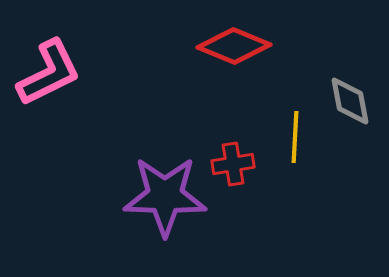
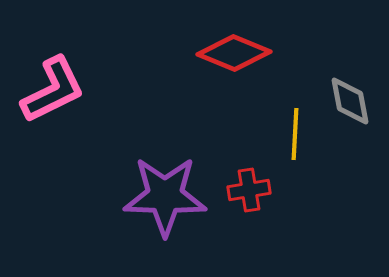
red diamond: moved 7 px down
pink L-shape: moved 4 px right, 17 px down
yellow line: moved 3 px up
red cross: moved 16 px right, 26 px down
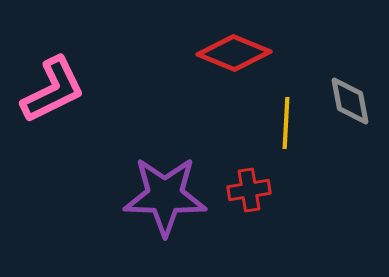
yellow line: moved 9 px left, 11 px up
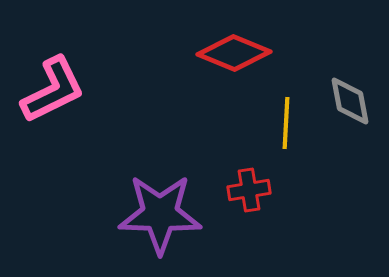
purple star: moved 5 px left, 18 px down
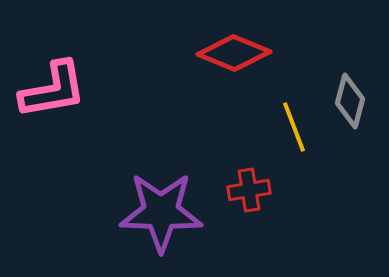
pink L-shape: rotated 16 degrees clockwise
gray diamond: rotated 26 degrees clockwise
yellow line: moved 8 px right, 4 px down; rotated 24 degrees counterclockwise
purple star: moved 1 px right, 2 px up
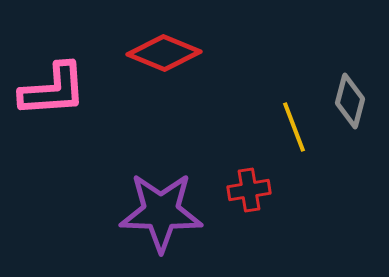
red diamond: moved 70 px left
pink L-shape: rotated 6 degrees clockwise
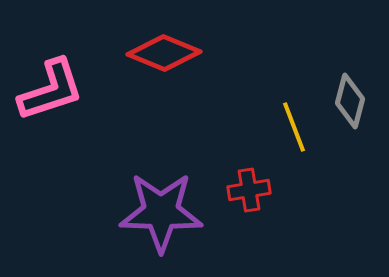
pink L-shape: moved 2 px left; rotated 14 degrees counterclockwise
